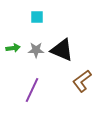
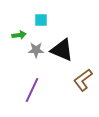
cyan square: moved 4 px right, 3 px down
green arrow: moved 6 px right, 13 px up
brown L-shape: moved 1 px right, 1 px up
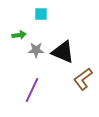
cyan square: moved 6 px up
black triangle: moved 1 px right, 2 px down
brown L-shape: moved 1 px up
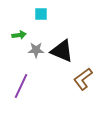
black triangle: moved 1 px left, 1 px up
purple line: moved 11 px left, 4 px up
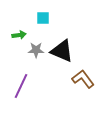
cyan square: moved 2 px right, 4 px down
brown L-shape: rotated 90 degrees clockwise
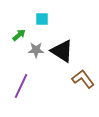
cyan square: moved 1 px left, 1 px down
green arrow: rotated 32 degrees counterclockwise
black triangle: rotated 10 degrees clockwise
